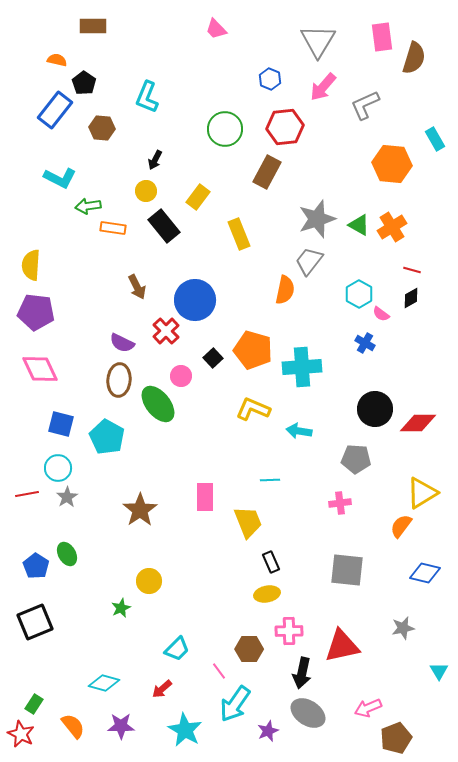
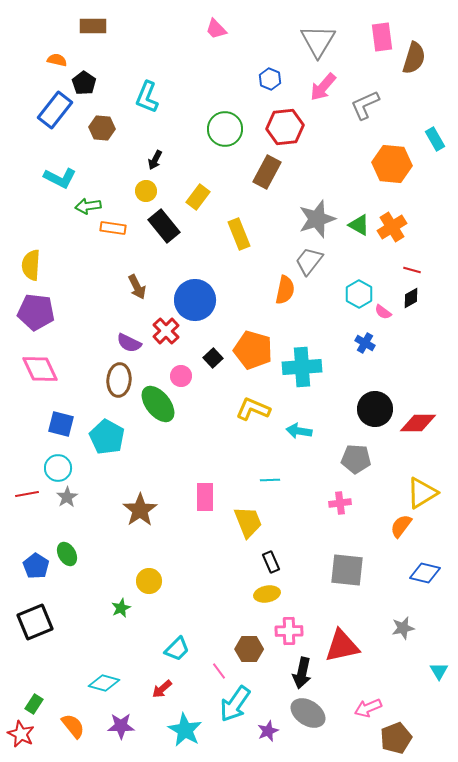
pink semicircle at (381, 314): moved 2 px right, 2 px up
purple semicircle at (122, 343): moved 7 px right
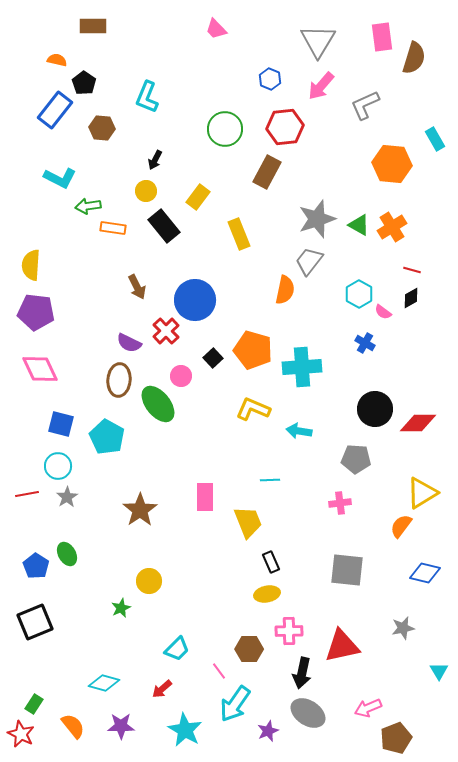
pink arrow at (323, 87): moved 2 px left, 1 px up
cyan circle at (58, 468): moved 2 px up
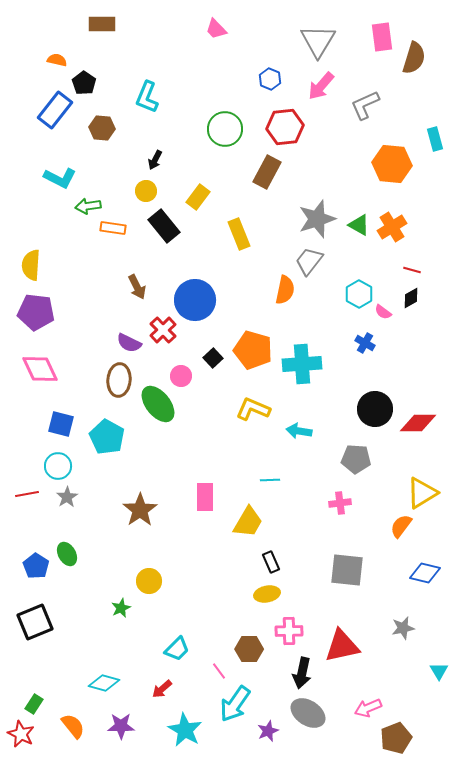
brown rectangle at (93, 26): moved 9 px right, 2 px up
cyan rectangle at (435, 139): rotated 15 degrees clockwise
red cross at (166, 331): moved 3 px left, 1 px up
cyan cross at (302, 367): moved 3 px up
yellow trapezoid at (248, 522): rotated 52 degrees clockwise
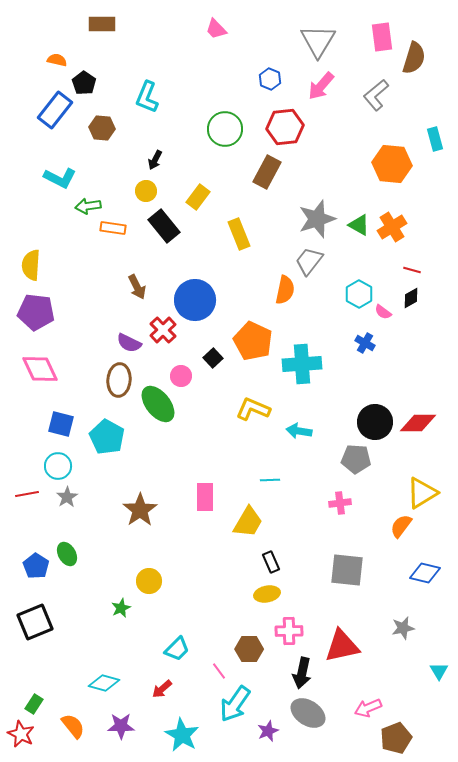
gray L-shape at (365, 105): moved 11 px right, 10 px up; rotated 16 degrees counterclockwise
orange pentagon at (253, 350): moved 9 px up; rotated 9 degrees clockwise
black circle at (375, 409): moved 13 px down
cyan star at (185, 730): moved 3 px left, 5 px down
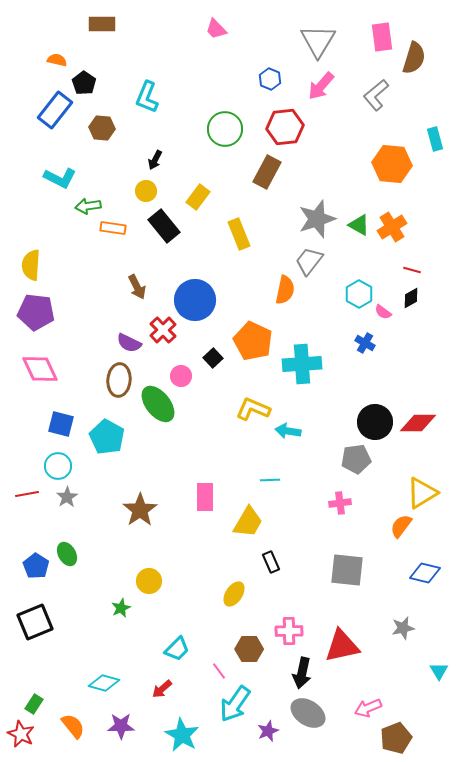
cyan arrow at (299, 431): moved 11 px left
gray pentagon at (356, 459): rotated 12 degrees counterclockwise
yellow ellipse at (267, 594): moved 33 px left; rotated 45 degrees counterclockwise
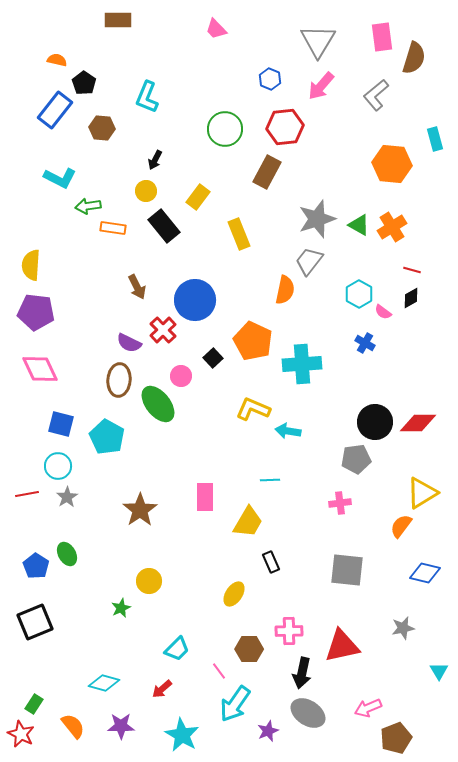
brown rectangle at (102, 24): moved 16 px right, 4 px up
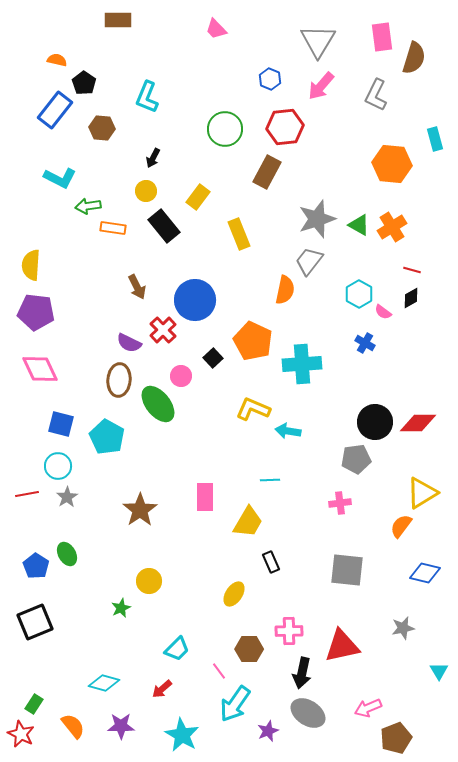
gray L-shape at (376, 95): rotated 24 degrees counterclockwise
black arrow at (155, 160): moved 2 px left, 2 px up
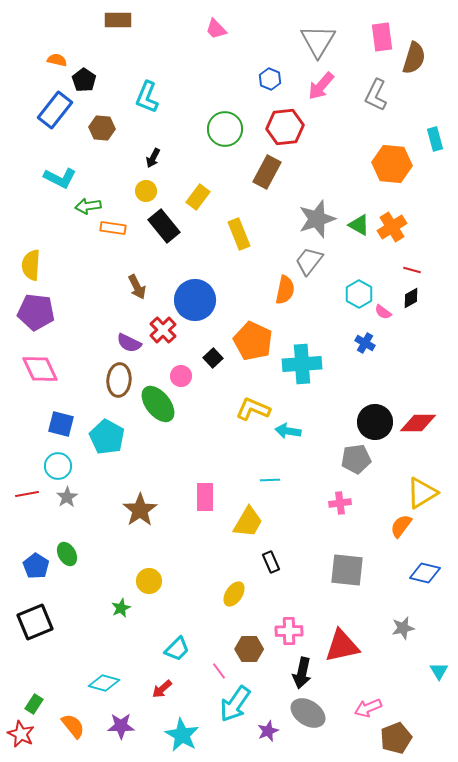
black pentagon at (84, 83): moved 3 px up
